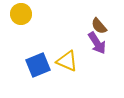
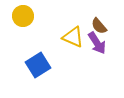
yellow circle: moved 2 px right, 2 px down
yellow triangle: moved 6 px right, 24 px up
blue square: rotated 10 degrees counterclockwise
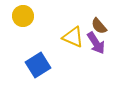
purple arrow: moved 1 px left
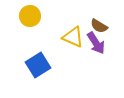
yellow circle: moved 7 px right
brown semicircle: rotated 18 degrees counterclockwise
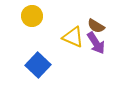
yellow circle: moved 2 px right
brown semicircle: moved 3 px left
blue square: rotated 15 degrees counterclockwise
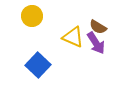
brown semicircle: moved 2 px right, 1 px down
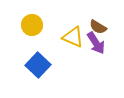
yellow circle: moved 9 px down
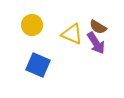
yellow triangle: moved 1 px left, 3 px up
blue square: rotated 20 degrees counterclockwise
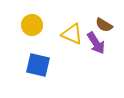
brown semicircle: moved 6 px right, 2 px up
blue square: rotated 10 degrees counterclockwise
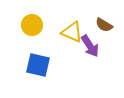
yellow triangle: moved 2 px up
purple arrow: moved 6 px left, 3 px down
